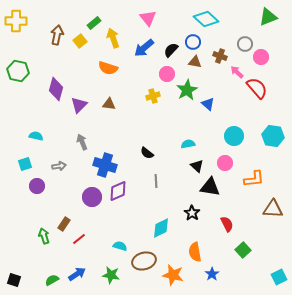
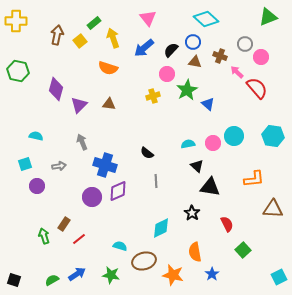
pink circle at (225, 163): moved 12 px left, 20 px up
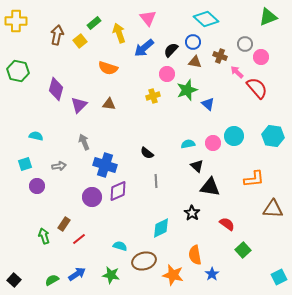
yellow arrow at (113, 38): moved 6 px right, 5 px up
green star at (187, 90): rotated 10 degrees clockwise
gray arrow at (82, 142): moved 2 px right
red semicircle at (227, 224): rotated 28 degrees counterclockwise
orange semicircle at (195, 252): moved 3 px down
black square at (14, 280): rotated 24 degrees clockwise
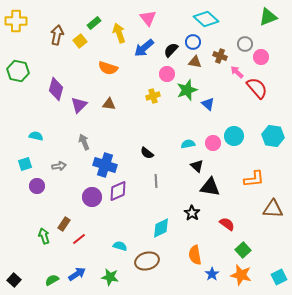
brown ellipse at (144, 261): moved 3 px right
green star at (111, 275): moved 1 px left, 2 px down
orange star at (173, 275): moved 68 px right
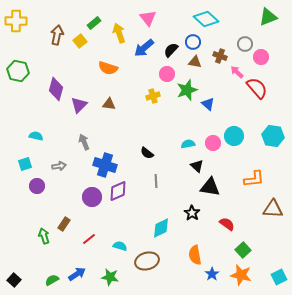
red line at (79, 239): moved 10 px right
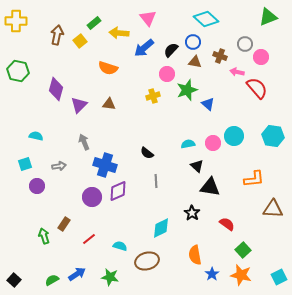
yellow arrow at (119, 33): rotated 66 degrees counterclockwise
pink arrow at (237, 72): rotated 32 degrees counterclockwise
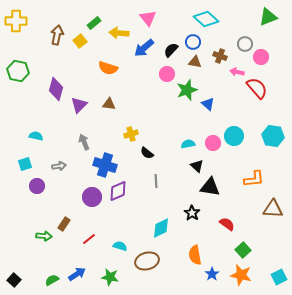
yellow cross at (153, 96): moved 22 px left, 38 px down
green arrow at (44, 236): rotated 112 degrees clockwise
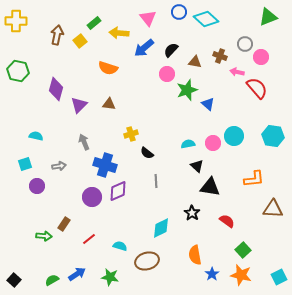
blue circle at (193, 42): moved 14 px left, 30 px up
red semicircle at (227, 224): moved 3 px up
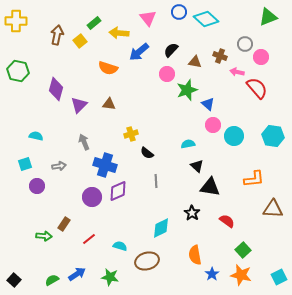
blue arrow at (144, 48): moved 5 px left, 4 px down
pink circle at (213, 143): moved 18 px up
